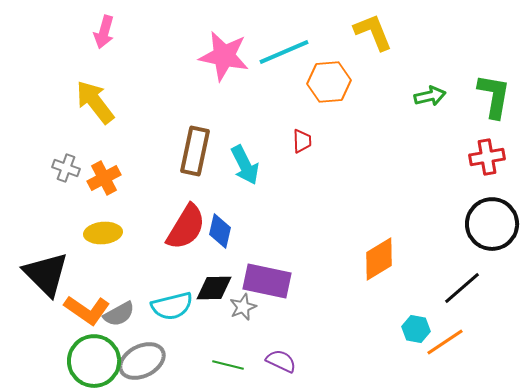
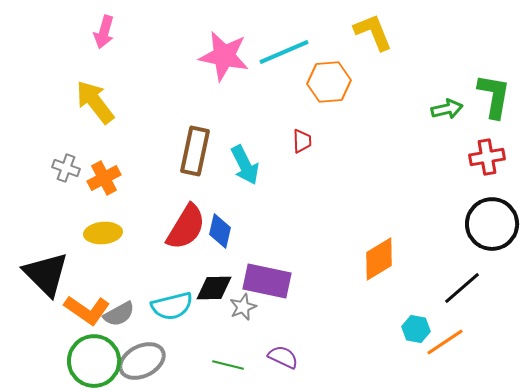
green arrow: moved 17 px right, 13 px down
purple semicircle: moved 2 px right, 4 px up
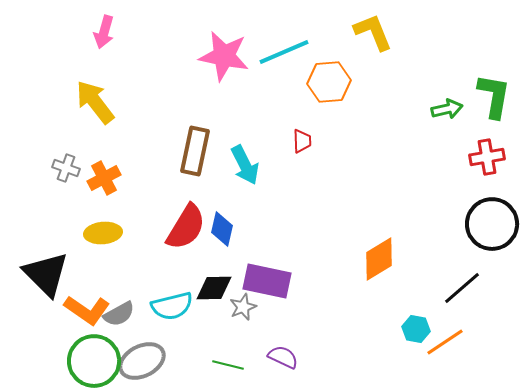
blue diamond: moved 2 px right, 2 px up
